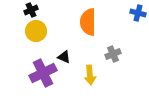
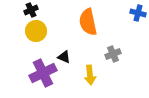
orange semicircle: rotated 12 degrees counterclockwise
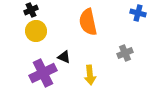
gray cross: moved 12 px right, 1 px up
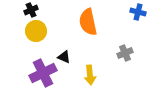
blue cross: moved 1 px up
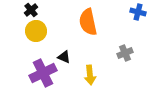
black cross: rotated 16 degrees counterclockwise
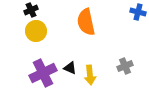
black cross: rotated 16 degrees clockwise
orange semicircle: moved 2 px left
gray cross: moved 13 px down
black triangle: moved 6 px right, 11 px down
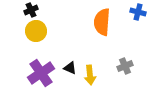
orange semicircle: moved 16 px right; rotated 16 degrees clockwise
purple cross: moved 2 px left; rotated 8 degrees counterclockwise
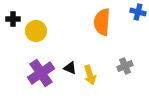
black cross: moved 18 px left, 9 px down; rotated 24 degrees clockwise
yellow arrow: rotated 12 degrees counterclockwise
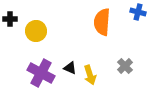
black cross: moved 3 px left
gray cross: rotated 21 degrees counterclockwise
purple cross: rotated 28 degrees counterclockwise
